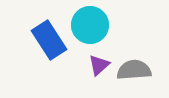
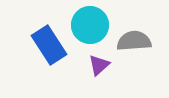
blue rectangle: moved 5 px down
gray semicircle: moved 29 px up
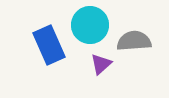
blue rectangle: rotated 9 degrees clockwise
purple triangle: moved 2 px right, 1 px up
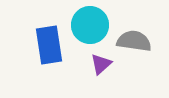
gray semicircle: rotated 12 degrees clockwise
blue rectangle: rotated 15 degrees clockwise
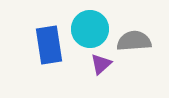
cyan circle: moved 4 px down
gray semicircle: rotated 12 degrees counterclockwise
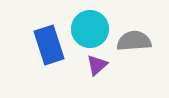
blue rectangle: rotated 9 degrees counterclockwise
purple triangle: moved 4 px left, 1 px down
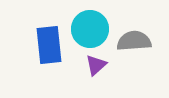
blue rectangle: rotated 12 degrees clockwise
purple triangle: moved 1 px left
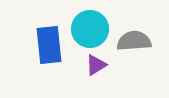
purple triangle: rotated 10 degrees clockwise
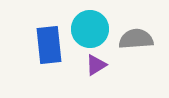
gray semicircle: moved 2 px right, 2 px up
